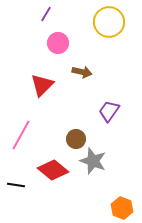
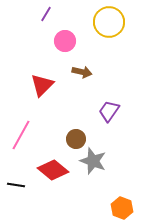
pink circle: moved 7 px right, 2 px up
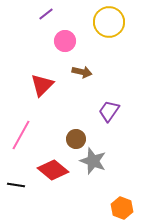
purple line: rotated 21 degrees clockwise
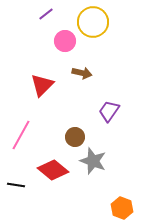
yellow circle: moved 16 px left
brown arrow: moved 1 px down
brown circle: moved 1 px left, 2 px up
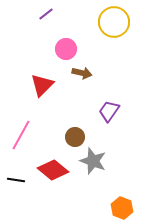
yellow circle: moved 21 px right
pink circle: moved 1 px right, 8 px down
black line: moved 5 px up
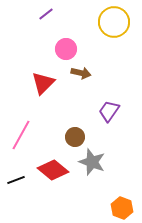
brown arrow: moved 1 px left
red triangle: moved 1 px right, 2 px up
gray star: moved 1 px left, 1 px down
black line: rotated 30 degrees counterclockwise
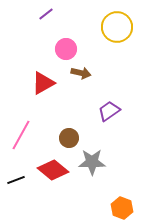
yellow circle: moved 3 px right, 5 px down
red triangle: rotated 15 degrees clockwise
purple trapezoid: rotated 20 degrees clockwise
brown circle: moved 6 px left, 1 px down
gray star: rotated 20 degrees counterclockwise
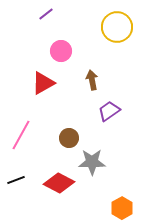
pink circle: moved 5 px left, 2 px down
brown arrow: moved 11 px right, 7 px down; rotated 114 degrees counterclockwise
red diamond: moved 6 px right, 13 px down; rotated 12 degrees counterclockwise
orange hexagon: rotated 10 degrees clockwise
